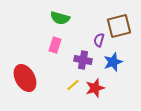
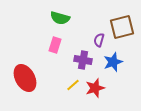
brown square: moved 3 px right, 1 px down
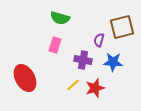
blue star: rotated 24 degrees clockwise
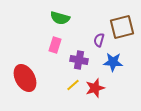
purple cross: moved 4 px left
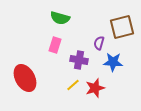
purple semicircle: moved 3 px down
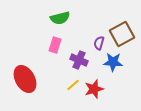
green semicircle: rotated 30 degrees counterclockwise
brown square: moved 7 px down; rotated 15 degrees counterclockwise
purple cross: rotated 12 degrees clockwise
red ellipse: moved 1 px down
red star: moved 1 px left, 1 px down
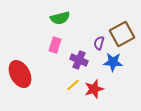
red ellipse: moved 5 px left, 5 px up
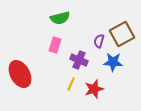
purple semicircle: moved 2 px up
yellow line: moved 2 px left, 1 px up; rotated 24 degrees counterclockwise
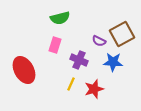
purple semicircle: rotated 80 degrees counterclockwise
red ellipse: moved 4 px right, 4 px up
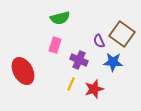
brown square: rotated 25 degrees counterclockwise
purple semicircle: rotated 40 degrees clockwise
red ellipse: moved 1 px left, 1 px down
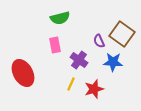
pink rectangle: rotated 28 degrees counterclockwise
purple cross: rotated 12 degrees clockwise
red ellipse: moved 2 px down
